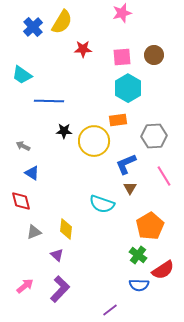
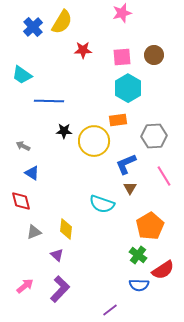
red star: moved 1 px down
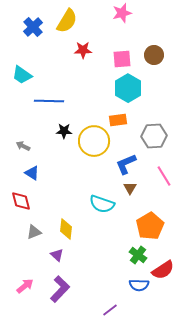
yellow semicircle: moved 5 px right, 1 px up
pink square: moved 2 px down
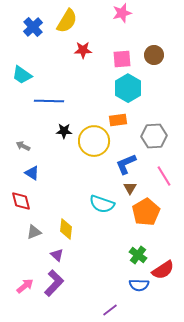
orange pentagon: moved 4 px left, 14 px up
purple L-shape: moved 6 px left, 6 px up
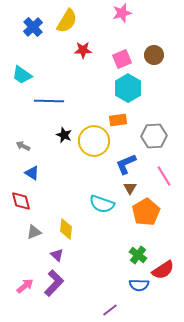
pink square: rotated 18 degrees counterclockwise
black star: moved 4 px down; rotated 21 degrees clockwise
